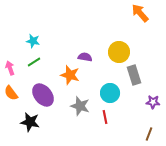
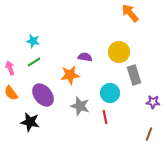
orange arrow: moved 10 px left
orange star: rotated 24 degrees counterclockwise
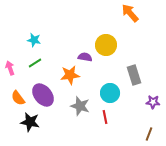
cyan star: moved 1 px right, 1 px up
yellow circle: moved 13 px left, 7 px up
green line: moved 1 px right, 1 px down
orange semicircle: moved 7 px right, 5 px down
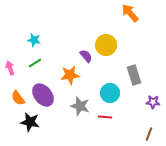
purple semicircle: moved 1 px right, 1 px up; rotated 40 degrees clockwise
red line: rotated 72 degrees counterclockwise
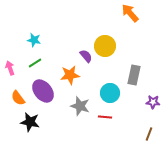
yellow circle: moved 1 px left, 1 px down
gray rectangle: rotated 30 degrees clockwise
purple ellipse: moved 4 px up
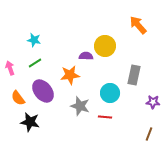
orange arrow: moved 8 px right, 12 px down
purple semicircle: rotated 48 degrees counterclockwise
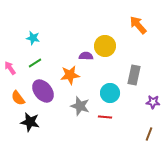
cyan star: moved 1 px left, 2 px up
pink arrow: rotated 16 degrees counterclockwise
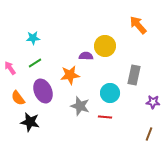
cyan star: rotated 16 degrees counterclockwise
purple ellipse: rotated 15 degrees clockwise
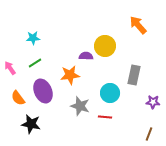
black star: moved 1 px right, 2 px down
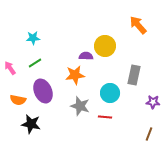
orange star: moved 5 px right
orange semicircle: moved 2 px down; rotated 42 degrees counterclockwise
